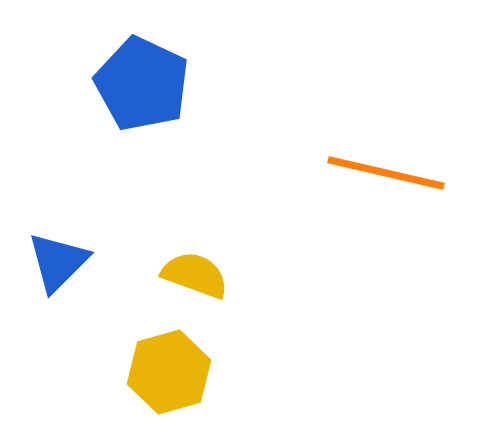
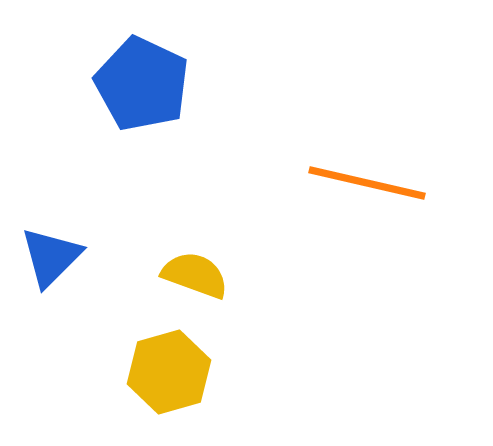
orange line: moved 19 px left, 10 px down
blue triangle: moved 7 px left, 5 px up
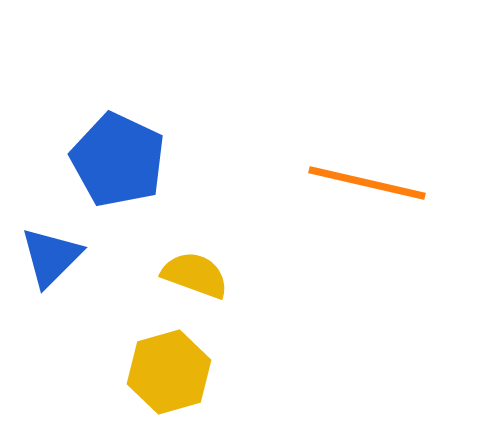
blue pentagon: moved 24 px left, 76 px down
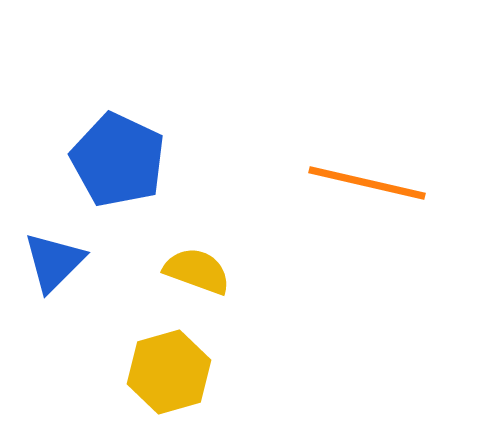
blue triangle: moved 3 px right, 5 px down
yellow semicircle: moved 2 px right, 4 px up
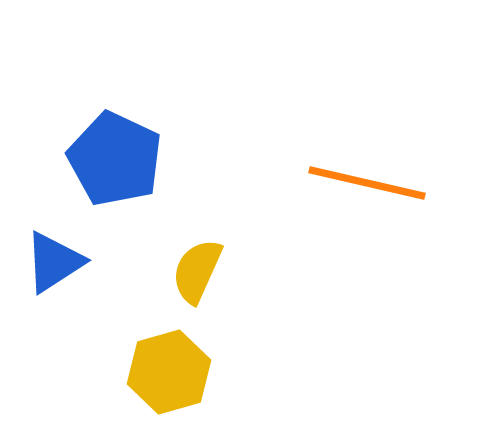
blue pentagon: moved 3 px left, 1 px up
blue triangle: rotated 12 degrees clockwise
yellow semicircle: rotated 86 degrees counterclockwise
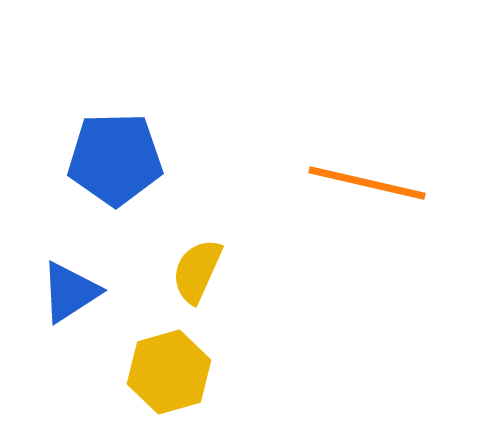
blue pentagon: rotated 26 degrees counterclockwise
blue triangle: moved 16 px right, 30 px down
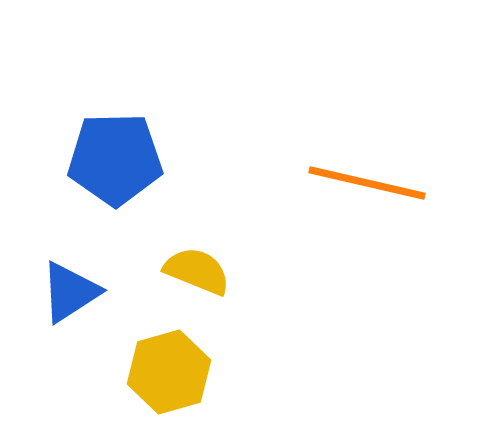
yellow semicircle: rotated 88 degrees clockwise
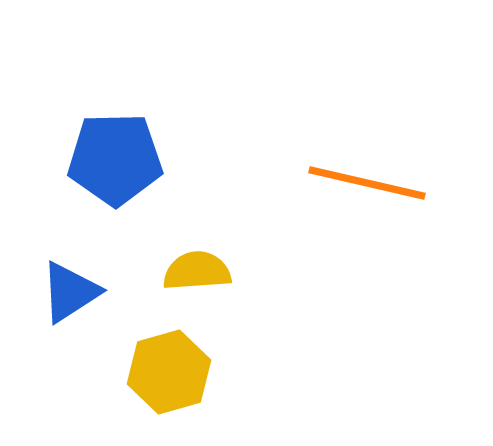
yellow semicircle: rotated 26 degrees counterclockwise
